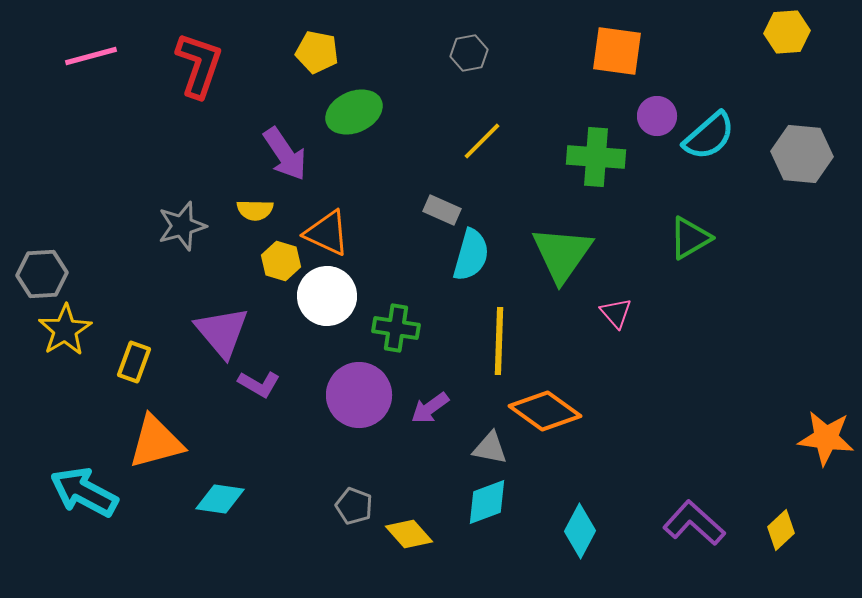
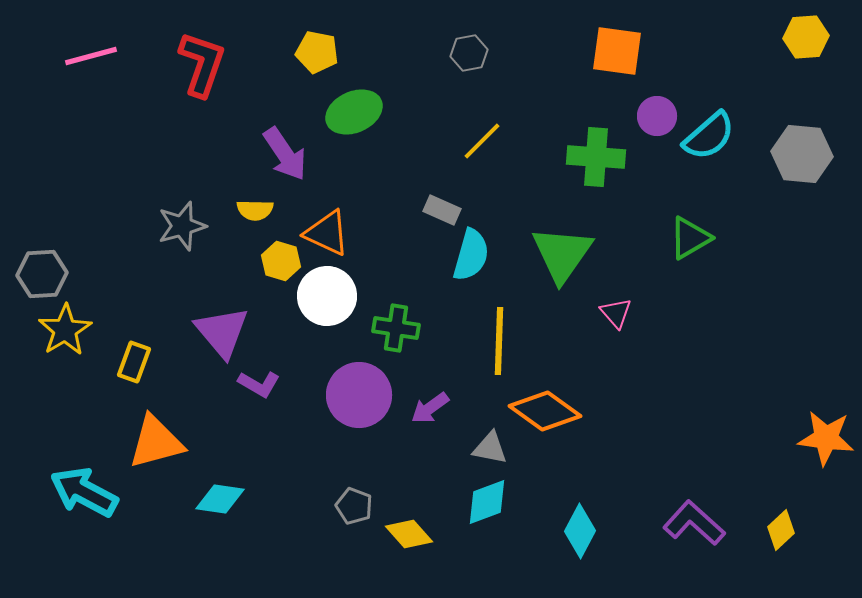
yellow hexagon at (787, 32): moved 19 px right, 5 px down
red L-shape at (199, 65): moved 3 px right, 1 px up
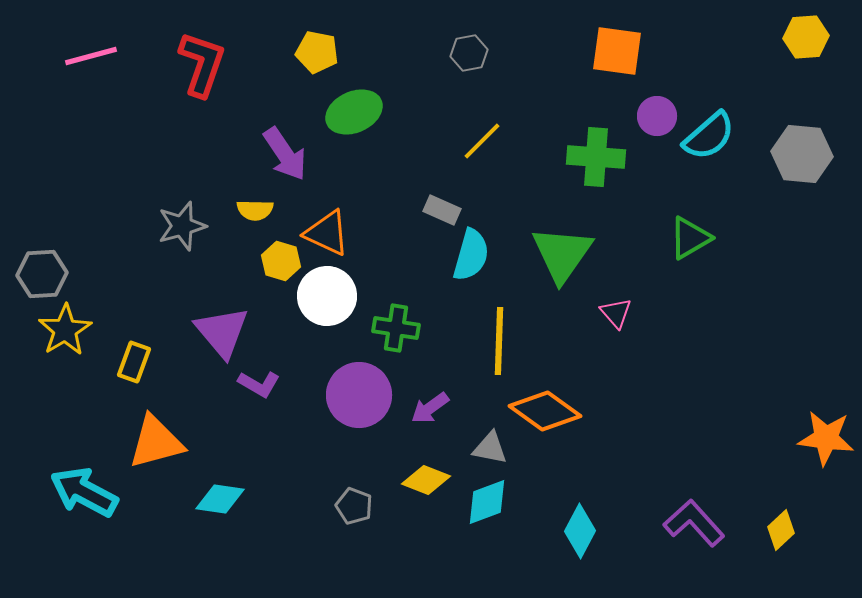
purple L-shape at (694, 523): rotated 6 degrees clockwise
yellow diamond at (409, 534): moved 17 px right, 54 px up; rotated 27 degrees counterclockwise
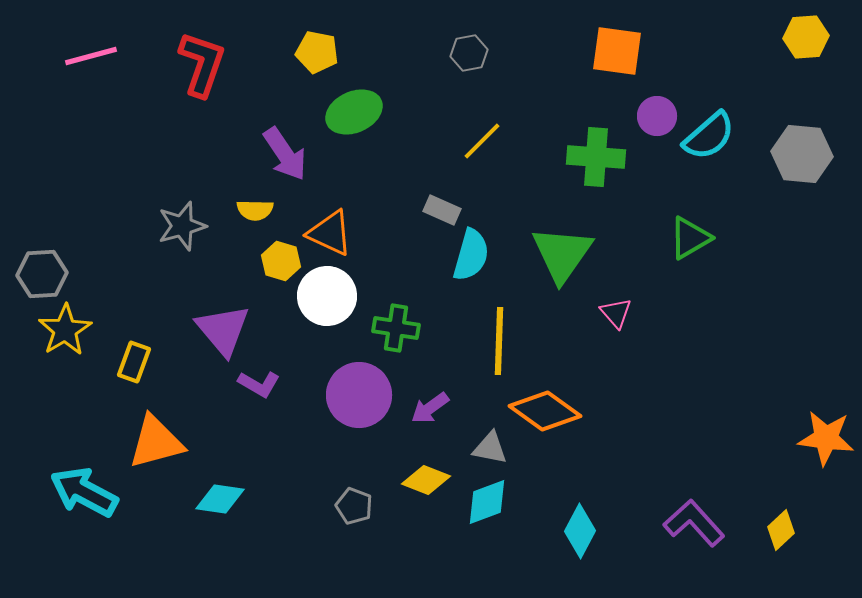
orange triangle at (327, 233): moved 3 px right
purple triangle at (222, 332): moved 1 px right, 2 px up
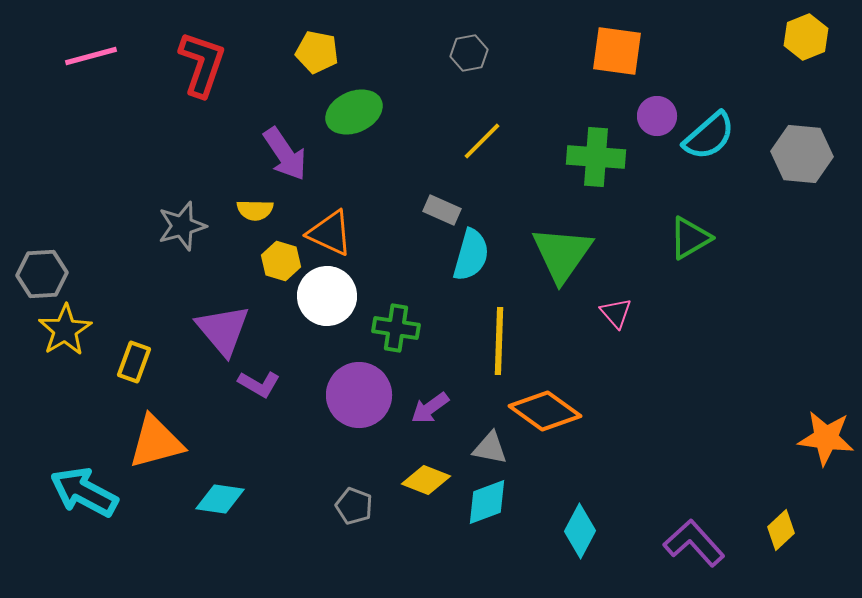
yellow hexagon at (806, 37): rotated 18 degrees counterclockwise
purple L-shape at (694, 523): moved 20 px down
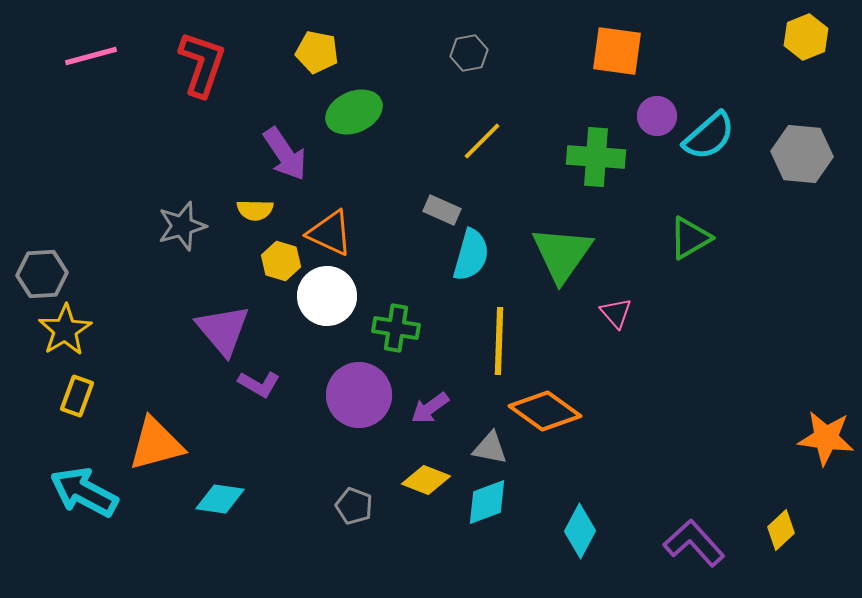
yellow rectangle at (134, 362): moved 57 px left, 34 px down
orange triangle at (156, 442): moved 2 px down
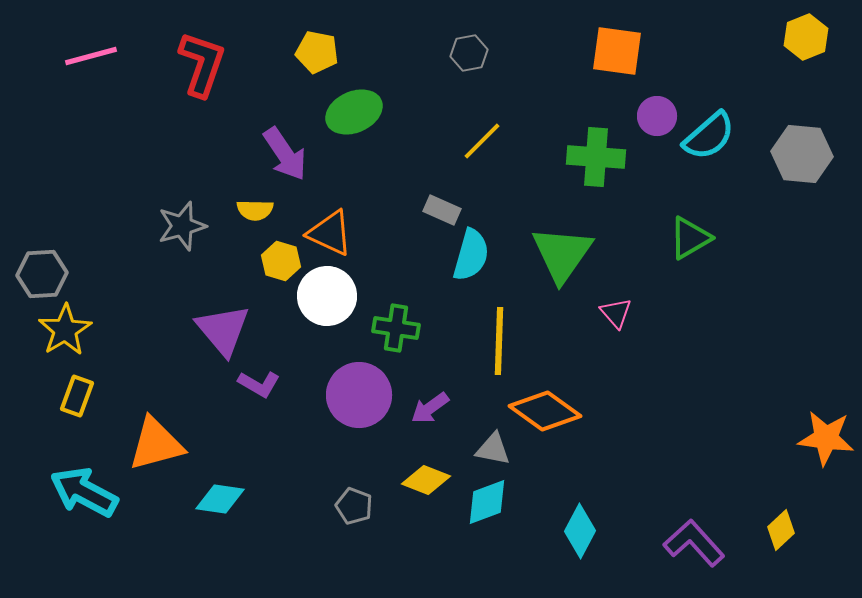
gray triangle at (490, 448): moved 3 px right, 1 px down
